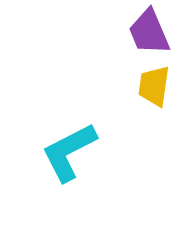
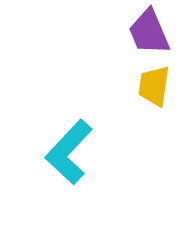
cyan L-shape: rotated 20 degrees counterclockwise
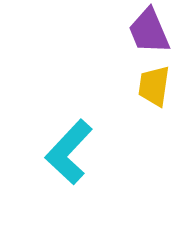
purple trapezoid: moved 1 px up
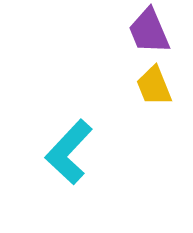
yellow trapezoid: rotated 30 degrees counterclockwise
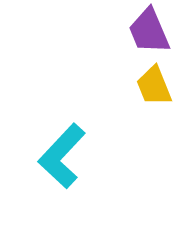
cyan L-shape: moved 7 px left, 4 px down
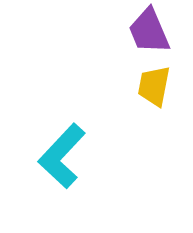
yellow trapezoid: rotated 33 degrees clockwise
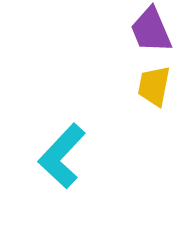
purple trapezoid: moved 2 px right, 1 px up
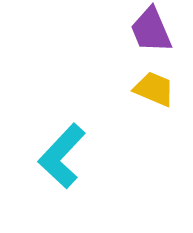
yellow trapezoid: moved 3 px down; rotated 102 degrees clockwise
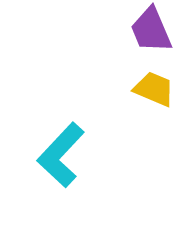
cyan L-shape: moved 1 px left, 1 px up
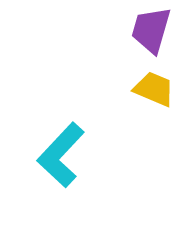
purple trapezoid: rotated 39 degrees clockwise
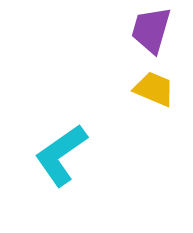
cyan L-shape: rotated 12 degrees clockwise
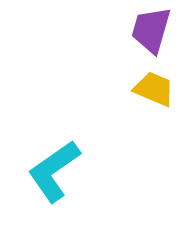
cyan L-shape: moved 7 px left, 16 px down
